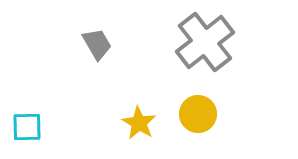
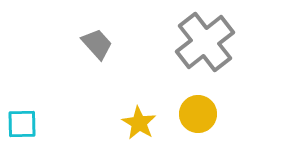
gray trapezoid: rotated 12 degrees counterclockwise
cyan square: moved 5 px left, 3 px up
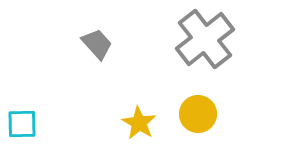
gray cross: moved 3 px up
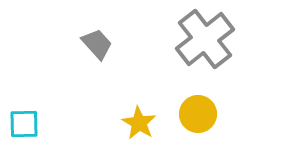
cyan square: moved 2 px right
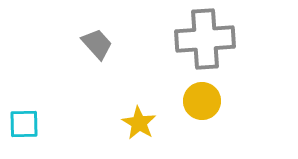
gray cross: rotated 34 degrees clockwise
yellow circle: moved 4 px right, 13 px up
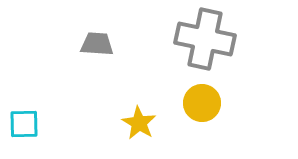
gray cross: rotated 16 degrees clockwise
gray trapezoid: rotated 44 degrees counterclockwise
yellow circle: moved 2 px down
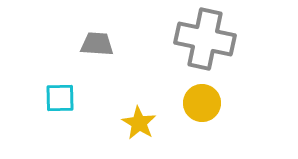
cyan square: moved 36 px right, 26 px up
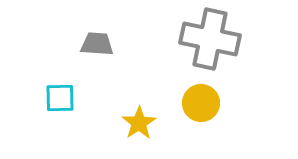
gray cross: moved 5 px right
yellow circle: moved 1 px left
yellow star: rotated 8 degrees clockwise
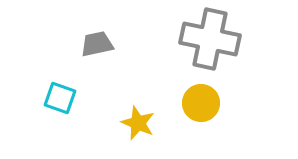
gray trapezoid: rotated 16 degrees counterclockwise
cyan square: rotated 20 degrees clockwise
yellow star: moved 1 px left; rotated 16 degrees counterclockwise
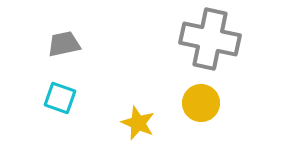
gray trapezoid: moved 33 px left
